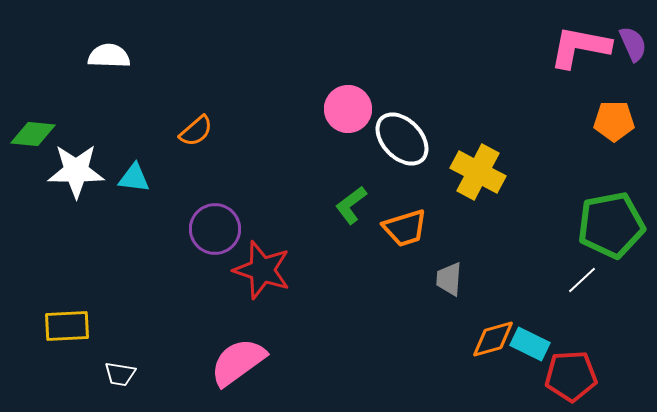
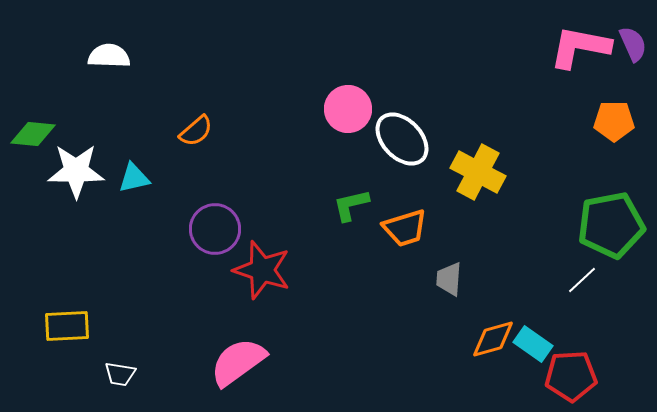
cyan triangle: rotated 20 degrees counterclockwise
green L-shape: rotated 24 degrees clockwise
cyan rectangle: moved 3 px right; rotated 9 degrees clockwise
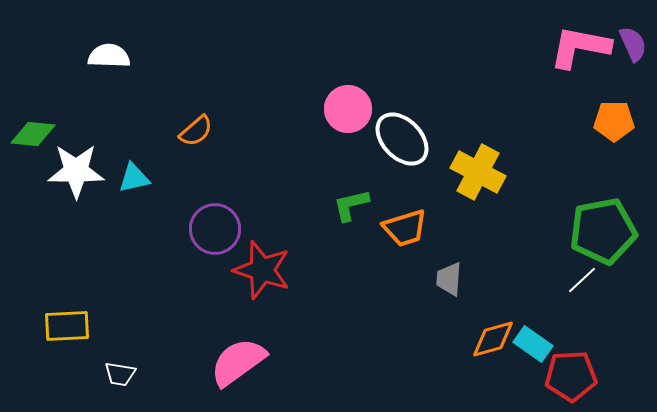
green pentagon: moved 8 px left, 6 px down
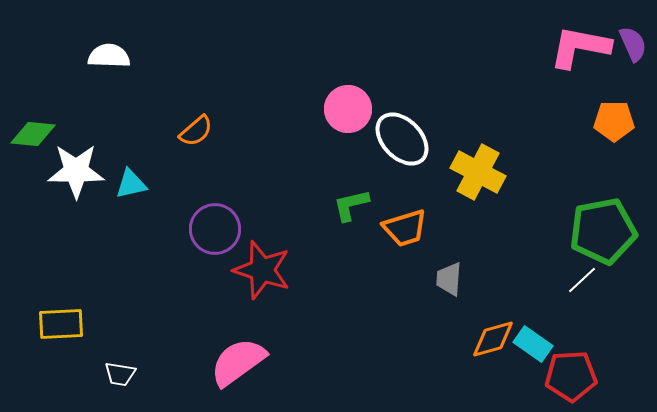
cyan triangle: moved 3 px left, 6 px down
yellow rectangle: moved 6 px left, 2 px up
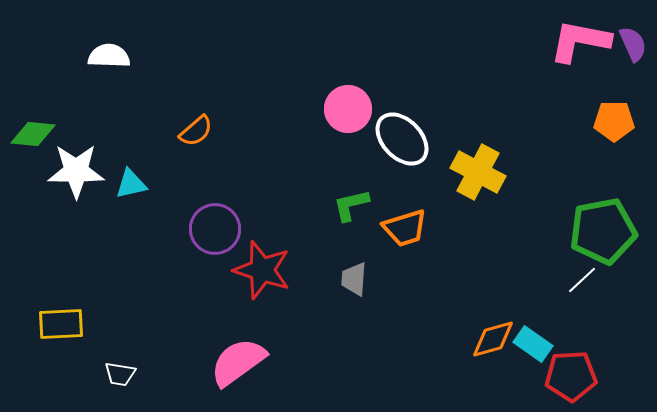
pink L-shape: moved 6 px up
gray trapezoid: moved 95 px left
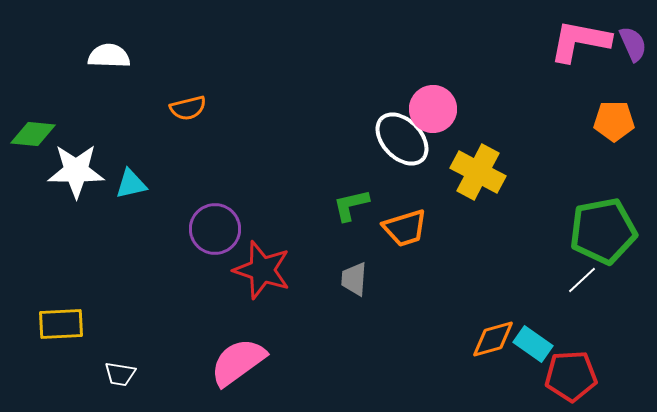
pink circle: moved 85 px right
orange semicircle: moved 8 px left, 23 px up; rotated 27 degrees clockwise
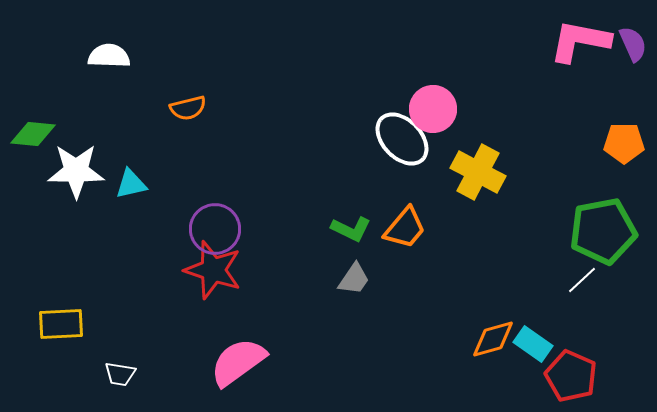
orange pentagon: moved 10 px right, 22 px down
green L-shape: moved 24 px down; rotated 141 degrees counterclockwise
orange trapezoid: rotated 33 degrees counterclockwise
red star: moved 49 px left
gray trapezoid: rotated 150 degrees counterclockwise
red pentagon: rotated 27 degrees clockwise
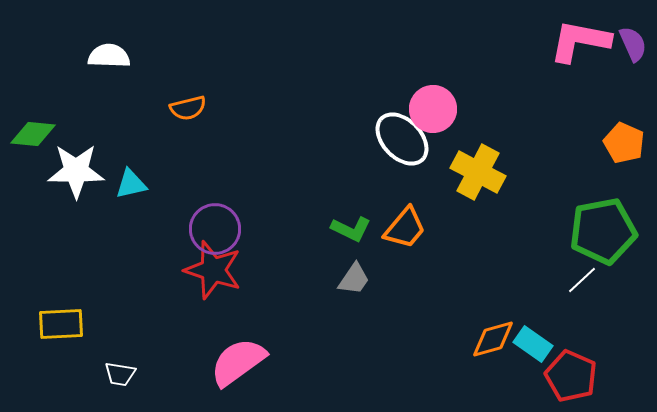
orange pentagon: rotated 24 degrees clockwise
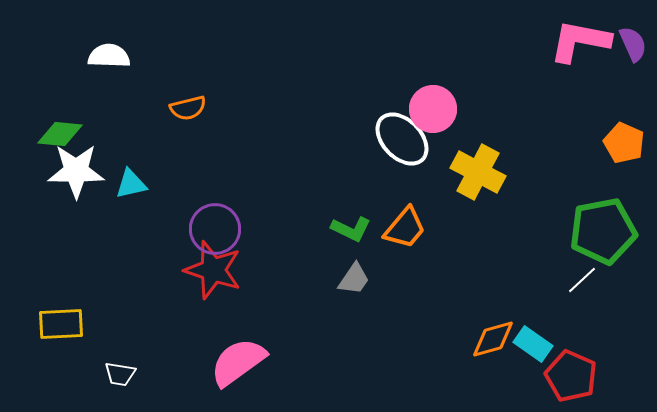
green diamond: moved 27 px right
